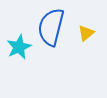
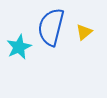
yellow triangle: moved 2 px left, 1 px up
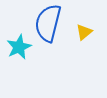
blue semicircle: moved 3 px left, 4 px up
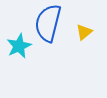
cyan star: moved 1 px up
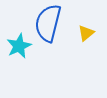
yellow triangle: moved 2 px right, 1 px down
